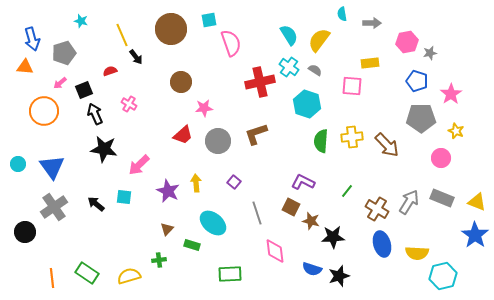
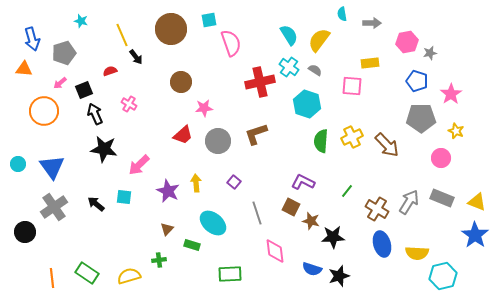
orange triangle at (25, 67): moved 1 px left, 2 px down
yellow cross at (352, 137): rotated 20 degrees counterclockwise
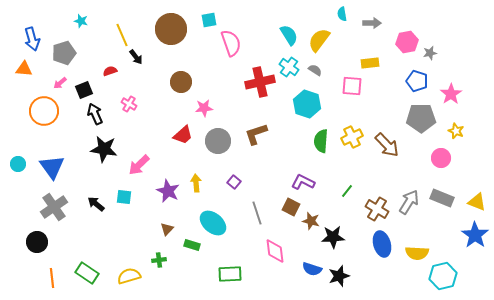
black circle at (25, 232): moved 12 px right, 10 px down
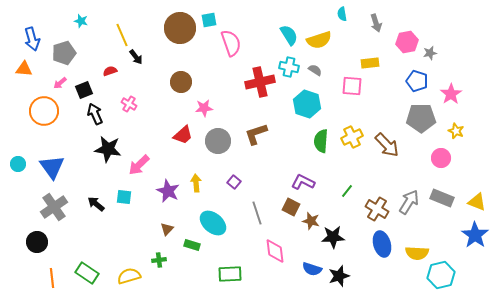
gray arrow at (372, 23): moved 4 px right; rotated 72 degrees clockwise
brown circle at (171, 29): moved 9 px right, 1 px up
yellow semicircle at (319, 40): rotated 145 degrees counterclockwise
cyan cross at (289, 67): rotated 24 degrees counterclockwise
black star at (104, 149): moved 4 px right
cyan hexagon at (443, 276): moved 2 px left, 1 px up
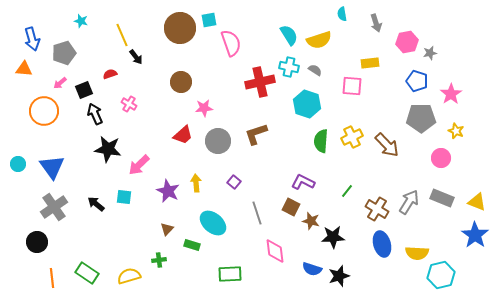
red semicircle at (110, 71): moved 3 px down
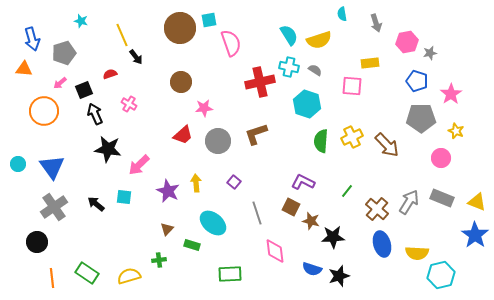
brown cross at (377, 209): rotated 10 degrees clockwise
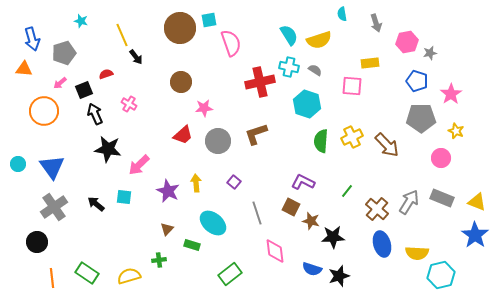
red semicircle at (110, 74): moved 4 px left
green rectangle at (230, 274): rotated 35 degrees counterclockwise
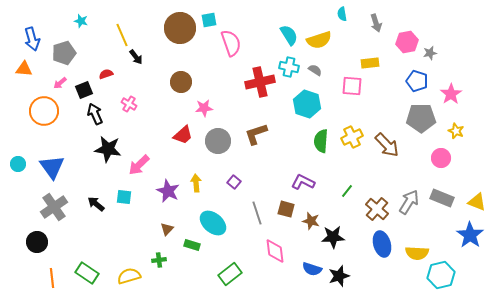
brown square at (291, 207): moved 5 px left, 2 px down; rotated 12 degrees counterclockwise
blue star at (475, 235): moved 5 px left
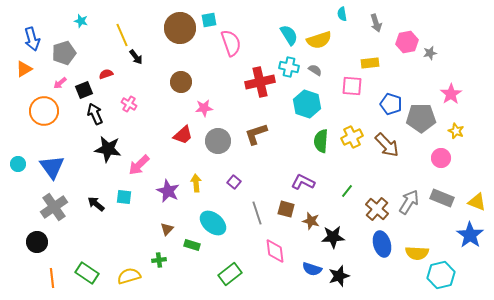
orange triangle at (24, 69): rotated 36 degrees counterclockwise
blue pentagon at (417, 81): moved 26 px left, 23 px down
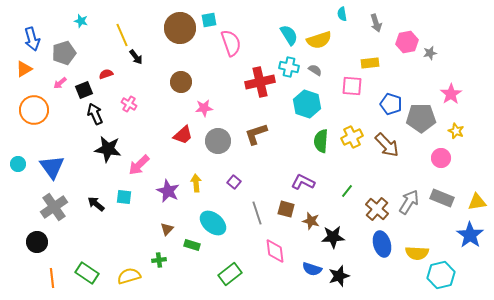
orange circle at (44, 111): moved 10 px left, 1 px up
yellow triangle at (477, 202): rotated 30 degrees counterclockwise
